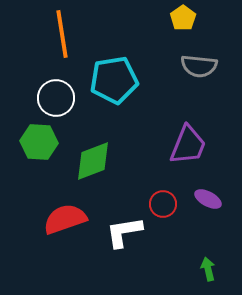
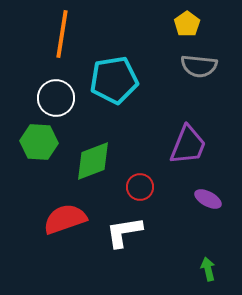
yellow pentagon: moved 4 px right, 6 px down
orange line: rotated 18 degrees clockwise
red circle: moved 23 px left, 17 px up
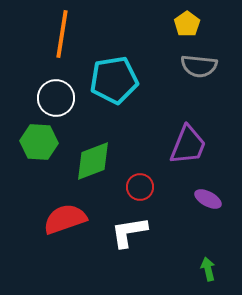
white L-shape: moved 5 px right
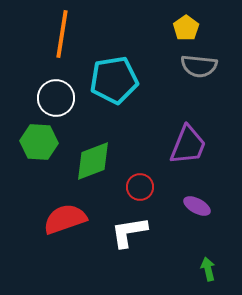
yellow pentagon: moved 1 px left, 4 px down
purple ellipse: moved 11 px left, 7 px down
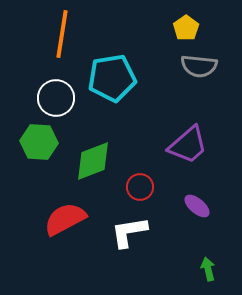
cyan pentagon: moved 2 px left, 2 px up
purple trapezoid: rotated 27 degrees clockwise
purple ellipse: rotated 12 degrees clockwise
red semicircle: rotated 9 degrees counterclockwise
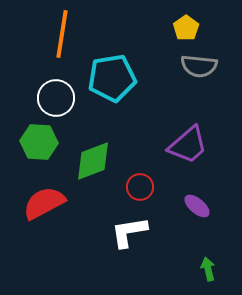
red semicircle: moved 21 px left, 16 px up
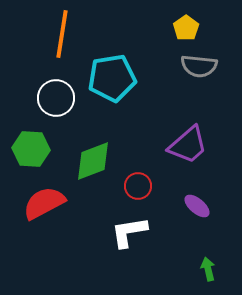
green hexagon: moved 8 px left, 7 px down
red circle: moved 2 px left, 1 px up
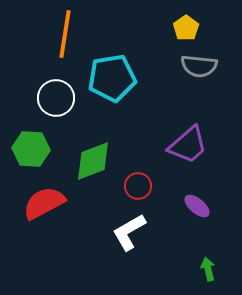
orange line: moved 3 px right
white L-shape: rotated 21 degrees counterclockwise
